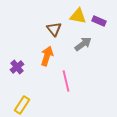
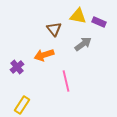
purple rectangle: moved 1 px down
orange arrow: moved 3 px left, 1 px up; rotated 126 degrees counterclockwise
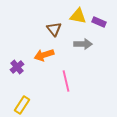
gray arrow: rotated 36 degrees clockwise
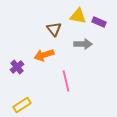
yellow rectangle: rotated 24 degrees clockwise
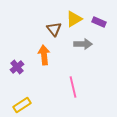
yellow triangle: moved 4 px left, 3 px down; rotated 42 degrees counterclockwise
orange arrow: rotated 102 degrees clockwise
pink line: moved 7 px right, 6 px down
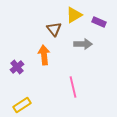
yellow triangle: moved 4 px up
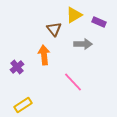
pink line: moved 5 px up; rotated 30 degrees counterclockwise
yellow rectangle: moved 1 px right
